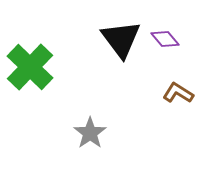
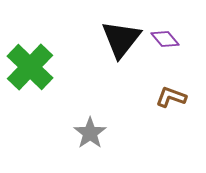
black triangle: rotated 15 degrees clockwise
brown L-shape: moved 7 px left, 4 px down; rotated 12 degrees counterclockwise
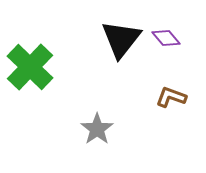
purple diamond: moved 1 px right, 1 px up
gray star: moved 7 px right, 4 px up
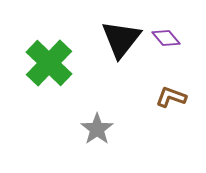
green cross: moved 19 px right, 4 px up
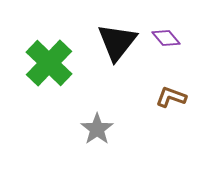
black triangle: moved 4 px left, 3 px down
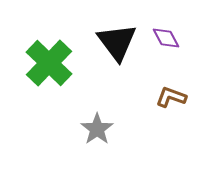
purple diamond: rotated 12 degrees clockwise
black triangle: rotated 15 degrees counterclockwise
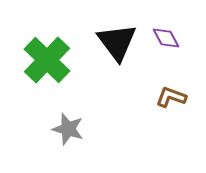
green cross: moved 2 px left, 3 px up
gray star: moved 29 px left; rotated 20 degrees counterclockwise
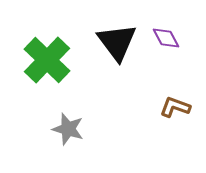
brown L-shape: moved 4 px right, 10 px down
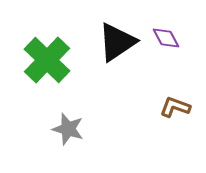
black triangle: rotated 33 degrees clockwise
